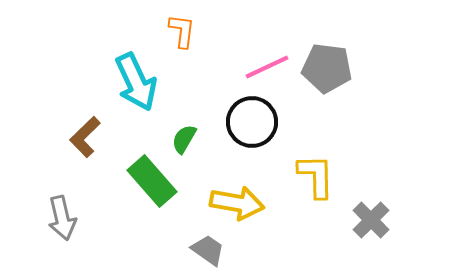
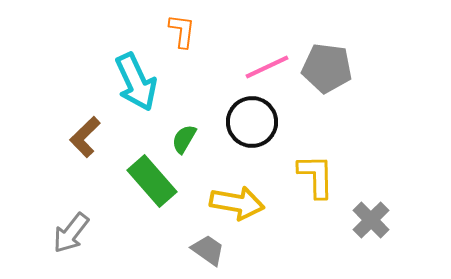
gray arrow: moved 9 px right, 15 px down; rotated 51 degrees clockwise
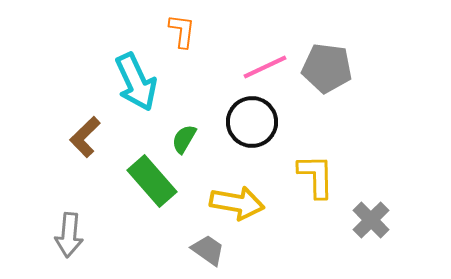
pink line: moved 2 px left
gray arrow: moved 2 px left, 2 px down; rotated 33 degrees counterclockwise
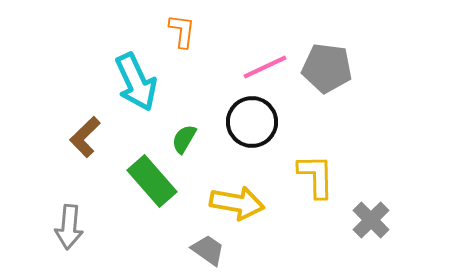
gray arrow: moved 8 px up
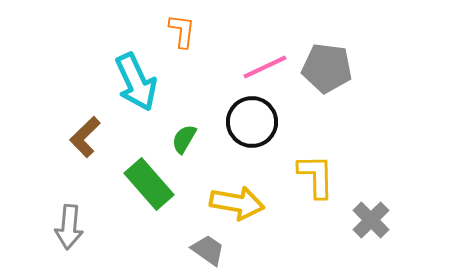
green rectangle: moved 3 px left, 3 px down
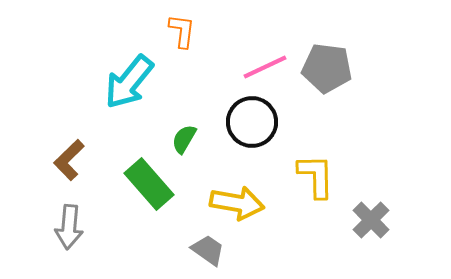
cyan arrow: moved 7 px left; rotated 64 degrees clockwise
brown L-shape: moved 16 px left, 23 px down
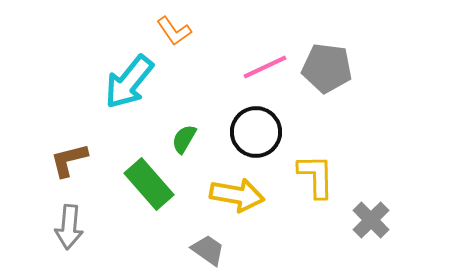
orange L-shape: moved 8 px left; rotated 138 degrees clockwise
black circle: moved 4 px right, 10 px down
brown L-shape: rotated 30 degrees clockwise
yellow arrow: moved 8 px up
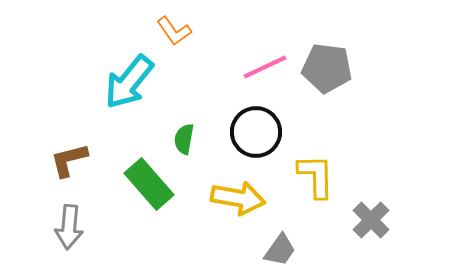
green semicircle: rotated 20 degrees counterclockwise
yellow arrow: moved 1 px right, 3 px down
gray trapezoid: moved 72 px right; rotated 90 degrees clockwise
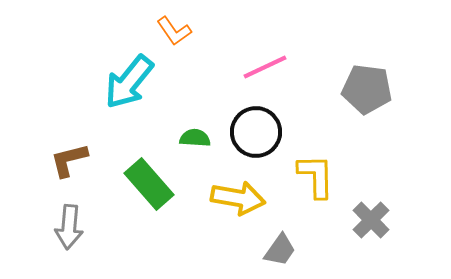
gray pentagon: moved 40 px right, 21 px down
green semicircle: moved 11 px right, 1 px up; rotated 84 degrees clockwise
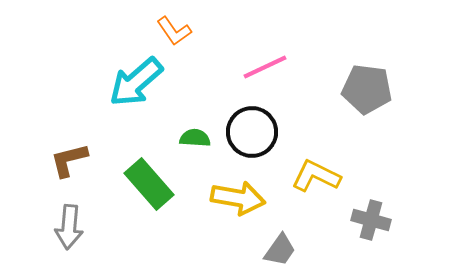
cyan arrow: moved 7 px right; rotated 10 degrees clockwise
black circle: moved 4 px left
yellow L-shape: rotated 63 degrees counterclockwise
gray cross: rotated 30 degrees counterclockwise
